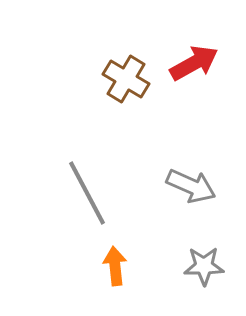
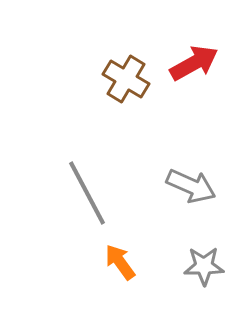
orange arrow: moved 5 px right, 4 px up; rotated 30 degrees counterclockwise
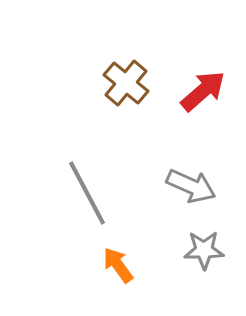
red arrow: moved 9 px right, 28 px down; rotated 12 degrees counterclockwise
brown cross: moved 4 px down; rotated 9 degrees clockwise
orange arrow: moved 2 px left, 3 px down
gray star: moved 16 px up
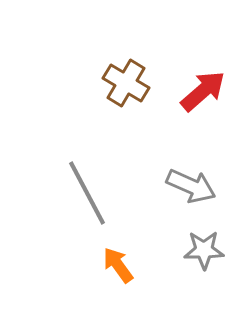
brown cross: rotated 9 degrees counterclockwise
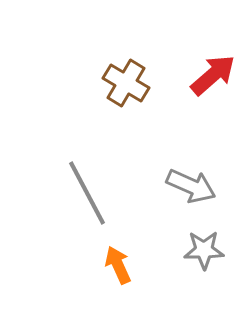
red arrow: moved 10 px right, 16 px up
orange arrow: rotated 12 degrees clockwise
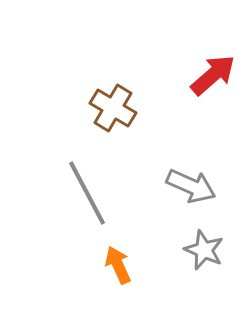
brown cross: moved 13 px left, 25 px down
gray star: rotated 24 degrees clockwise
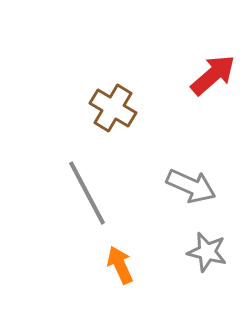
gray star: moved 3 px right, 2 px down; rotated 9 degrees counterclockwise
orange arrow: moved 2 px right
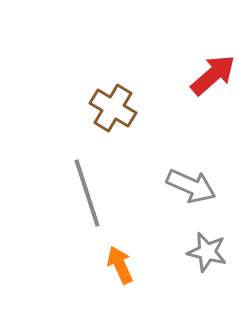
gray line: rotated 10 degrees clockwise
